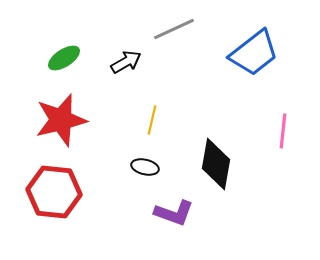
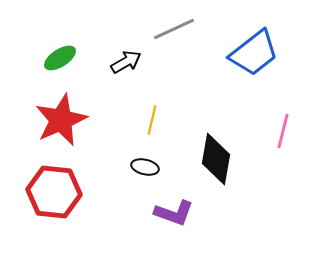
green ellipse: moved 4 px left
red star: rotated 10 degrees counterclockwise
pink line: rotated 8 degrees clockwise
black diamond: moved 5 px up
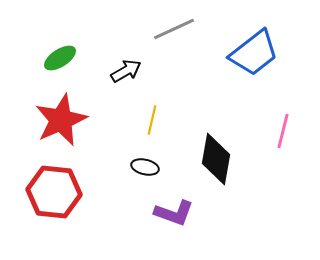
black arrow: moved 9 px down
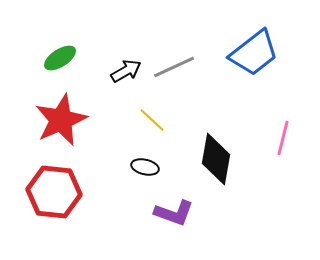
gray line: moved 38 px down
yellow line: rotated 60 degrees counterclockwise
pink line: moved 7 px down
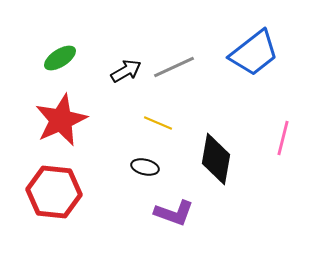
yellow line: moved 6 px right, 3 px down; rotated 20 degrees counterclockwise
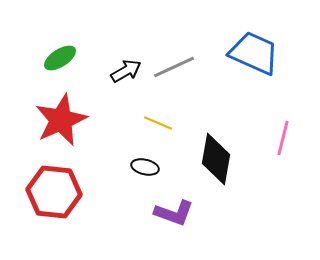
blue trapezoid: rotated 118 degrees counterclockwise
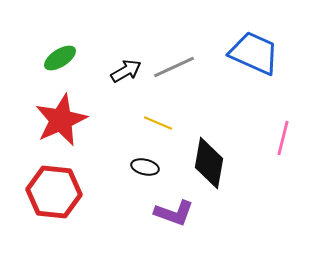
black diamond: moved 7 px left, 4 px down
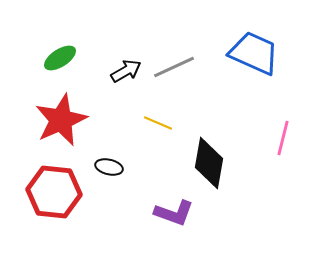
black ellipse: moved 36 px left
